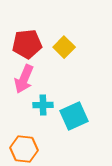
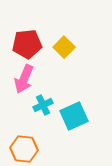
cyan cross: rotated 24 degrees counterclockwise
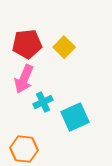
cyan cross: moved 3 px up
cyan square: moved 1 px right, 1 px down
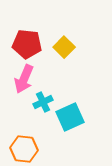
red pentagon: rotated 12 degrees clockwise
cyan square: moved 5 px left
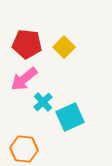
pink arrow: rotated 28 degrees clockwise
cyan cross: rotated 18 degrees counterclockwise
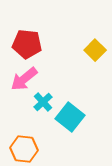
yellow square: moved 31 px right, 3 px down
cyan square: rotated 28 degrees counterclockwise
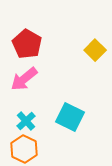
red pentagon: rotated 24 degrees clockwise
cyan cross: moved 17 px left, 19 px down
cyan square: rotated 12 degrees counterclockwise
orange hexagon: rotated 20 degrees clockwise
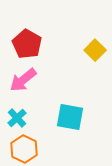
pink arrow: moved 1 px left, 1 px down
cyan square: rotated 16 degrees counterclockwise
cyan cross: moved 9 px left, 3 px up
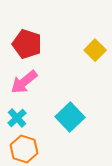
red pentagon: rotated 12 degrees counterclockwise
pink arrow: moved 1 px right, 2 px down
cyan square: rotated 36 degrees clockwise
orange hexagon: rotated 8 degrees counterclockwise
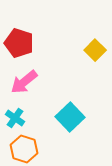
red pentagon: moved 8 px left, 1 px up
cyan cross: moved 2 px left; rotated 12 degrees counterclockwise
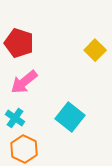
cyan square: rotated 8 degrees counterclockwise
orange hexagon: rotated 8 degrees clockwise
